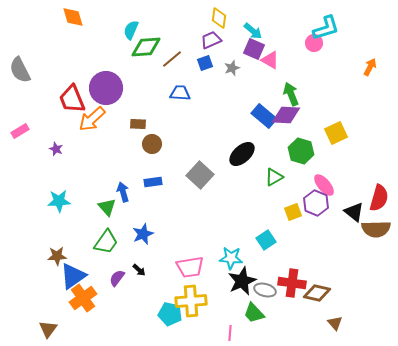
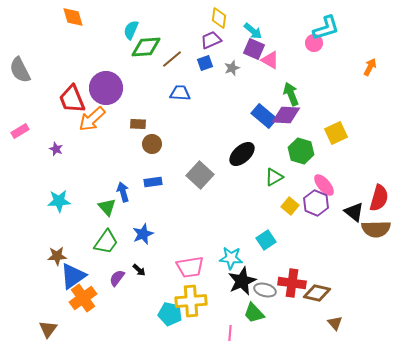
yellow square at (293, 212): moved 3 px left, 6 px up; rotated 30 degrees counterclockwise
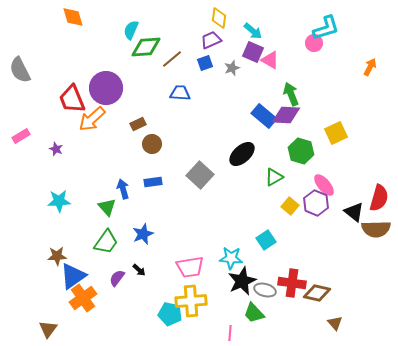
purple square at (254, 49): moved 1 px left, 3 px down
brown rectangle at (138, 124): rotated 28 degrees counterclockwise
pink rectangle at (20, 131): moved 1 px right, 5 px down
blue arrow at (123, 192): moved 3 px up
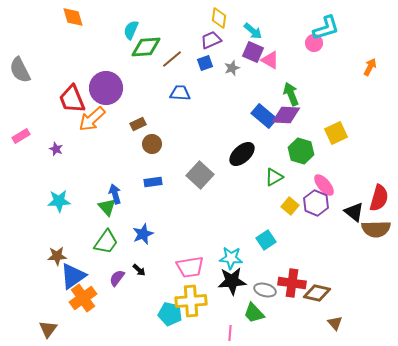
blue arrow at (123, 189): moved 8 px left, 5 px down
black star at (242, 281): moved 10 px left; rotated 20 degrees clockwise
